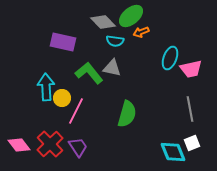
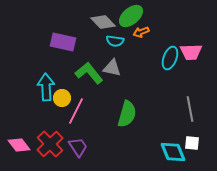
pink trapezoid: moved 17 px up; rotated 10 degrees clockwise
white square: rotated 28 degrees clockwise
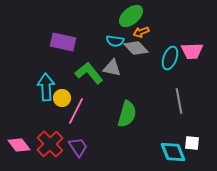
gray diamond: moved 33 px right, 26 px down
pink trapezoid: moved 1 px right, 1 px up
gray line: moved 11 px left, 8 px up
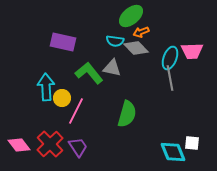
gray line: moved 9 px left, 23 px up
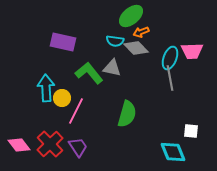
cyan arrow: moved 1 px down
white square: moved 1 px left, 12 px up
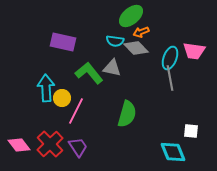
pink trapezoid: moved 2 px right; rotated 10 degrees clockwise
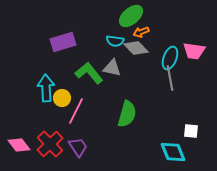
purple rectangle: rotated 30 degrees counterclockwise
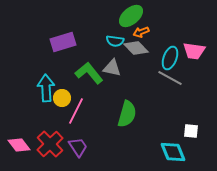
gray line: rotated 50 degrees counterclockwise
